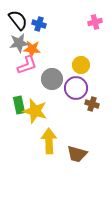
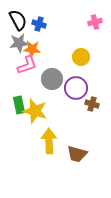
black semicircle: rotated 10 degrees clockwise
yellow circle: moved 8 px up
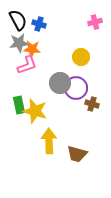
gray circle: moved 8 px right, 4 px down
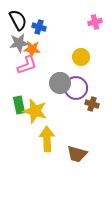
blue cross: moved 3 px down
yellow arrow: moved 2 px left, 2 px up
